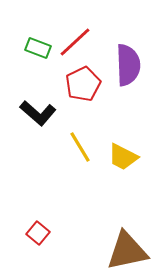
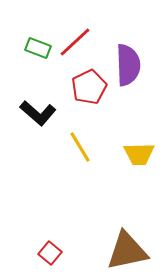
red pentagon: moved 6 px right, 3 px down
yellow trapezoid: moved 16 px right, 3 px up; rotated 28 degrees counterclockwise
red square: moved 12 px right, 20 px down
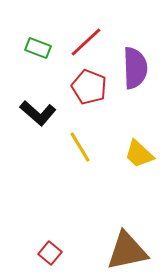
red line: moved 11 px right
purple semicircle: moved 7 px right, 3 px down
red pentagon: rotated 24 degrees counterclockwise
yellow trapezoid: rotated 44 degrees clockwise
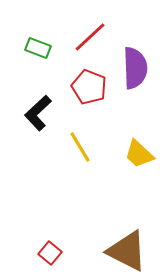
red line: moved 4 px right, 5 px up
black L-shape: rotated 96 degrees clockwise
brown triangle: rotated 39 degrees clockwise
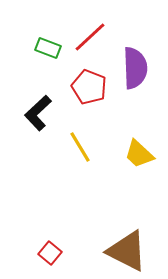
green rectangle: moved 10 px right
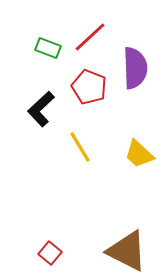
black L-shape: moved 3 px right, 4 px up
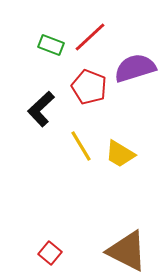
green rectangle: moved 3 px right, 3 px up
purple semicircle: rotated 105 degrees counterclockwise
yellow line: moved 1 px right, 1 px up
yellow trapezoid: moved 19 px left; rotated 12 degrees counterclockwise
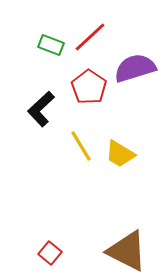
red pentagon: rotated 12 degrees clockwise
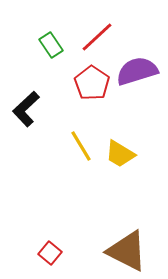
red line: moved 7 px right
green rectangle: rotated 35 degrees clockwise
purple semicircle: moved 2 px right, 3 px down
red pentagon: moved 3 px right, 4 px up
black L-shape: moved 15 px left
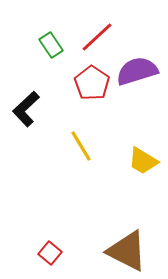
yellow trapezoid: moved 23 px right, 7 px down
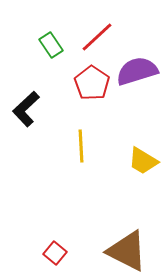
yellow line: rotated 28 degrees clockwise
red square: moved 5 px right
